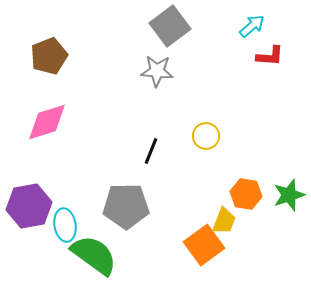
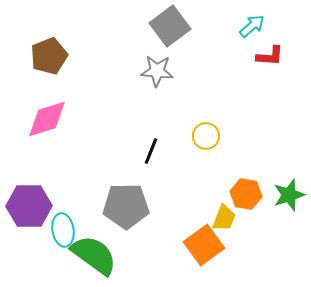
pink diamond: moved 3 px up
purple hexagon: rotated 9 degrees clockwise
yellow trapezoid: moved 3 px up
cyan ellipse: moved 2 px left, 5 px down
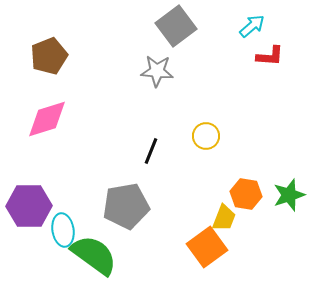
gray square: moved 6 px right
gray pentagon: rotated 9 degrees counterclockwise
orange square: moved 3 px right, 2 px down
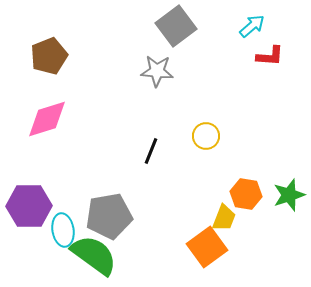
gray pentagon: moved 17 px left, 10 px down
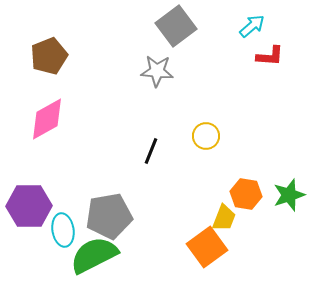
pink diamond: rotated 12 degrees counterclockwise
green semicircle: rotated 63 degrees counterclockwise
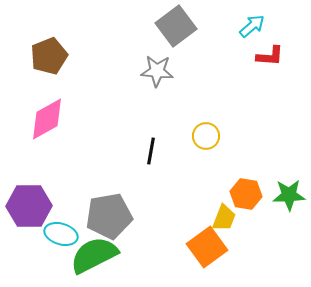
black line: rotated 12 degrees counterclockwise
green star: rotated 16 degrees clockwise
cyan ellipse: moved 2 px left, 4 px down; rotated 64 degrees counterclockwise
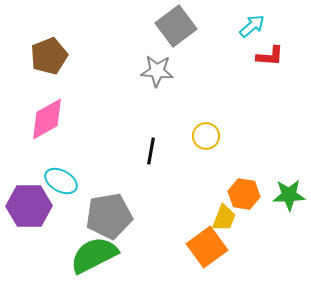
orange hexagon: moved 2 px left
cyan ellipse: moved 53 px up; rotated 12 degrees clockwise
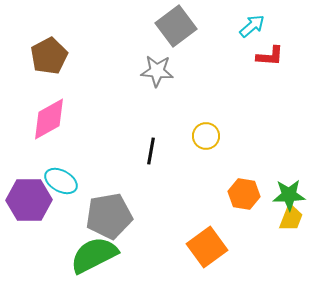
brown pentagon: rotated 6 degrees counterclockwise
pink diamond: moved 2 px right
purple hexagon: moved 6 px up
yellow trapezoid: moved 67 px right
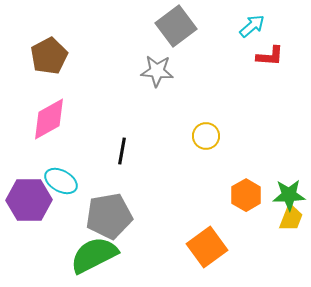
black line: moved 29 px left
orange hexagon: moved 2 px right, 1 px down; rotated 20 degrees clockwise
